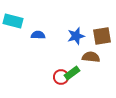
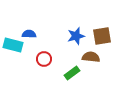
cyan rectangle: moved 24 px down
blue semicircle: moved 9 px left, 1 px up
red circle: moved 17 px left, 18 px up
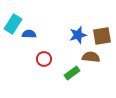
blue star: moved 2 px right, 1 px up
cyan rectangle: moved 21 px up; rotated 72 degrees counterclockwise
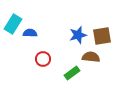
blue semicircle: moved 1 px right, 1 px up
red circle: moved 1 px left
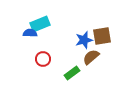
cyan rectangle: moved 27 px right; rotated 36 degrees clockwise
blue star: moved 6 px right, 5 px down
brown semicircle: rotated 48 degrees counterclockwise
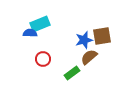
brown semicircle: moved 2 px left
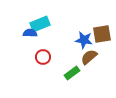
brown square: moved 2 px up
blue star: rotated 24 degrees clockwise
red circle: moved 2 px up
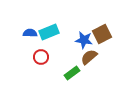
cyan rectangle: moved 9 px right, 8 px down
brown square: rotated 18 degrees counterclockwise
red circle: moved 2 px left
